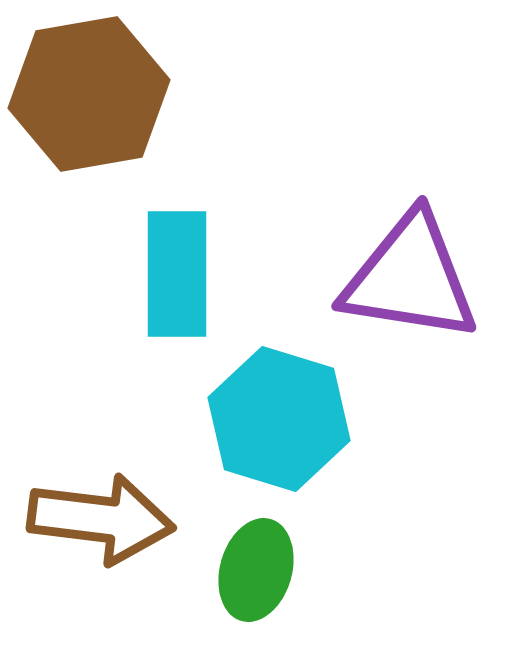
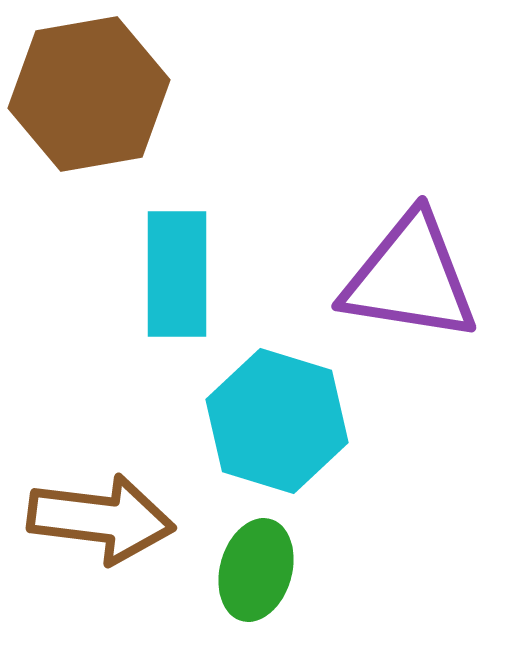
cyan hexagon: moved 2 px left, 2 px down
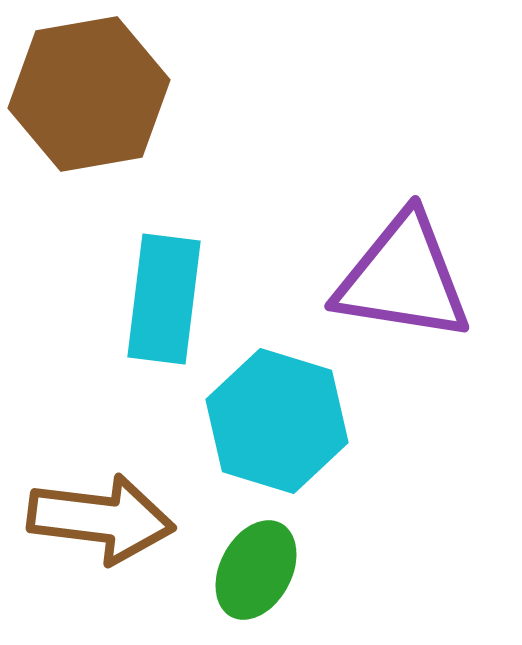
cyan rectangle: moved 13 px left, 25 px down; rotated 7 degrees clockwise
purple triangle: moved 7 px left
green ellipse: rotated 12 degrees clockwise
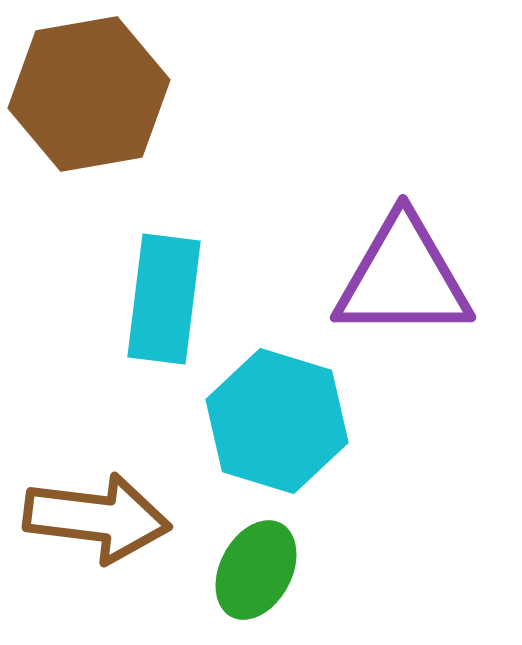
purple triangle: rotated 9 degrees counterclockwise
brown arrow: moved 4 px left, 1 px up
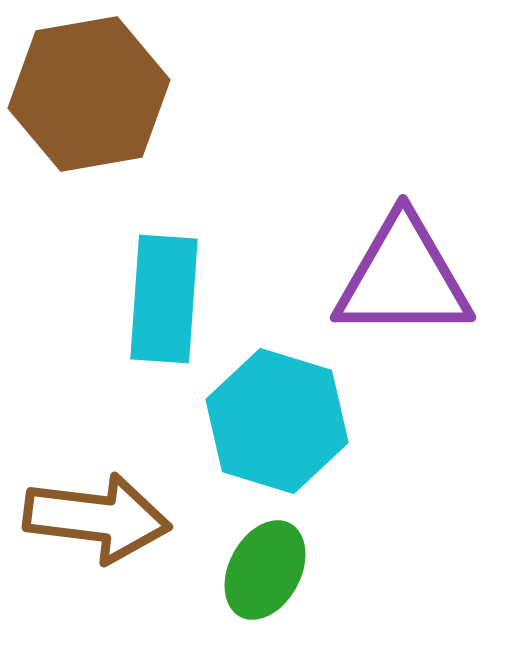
cyan rectangle: rotated 3 degrees counterclockwise
green ellipse: moved 9 px right
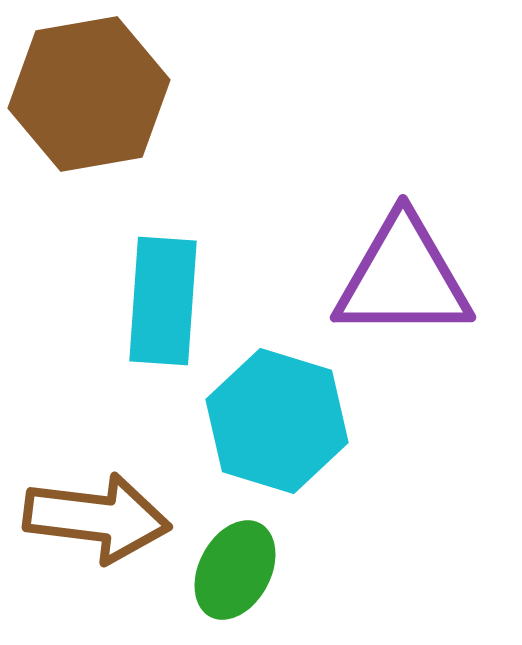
cyan rectangle: moved 1 px left, 2 px down
green ellipse: moved 30 px left
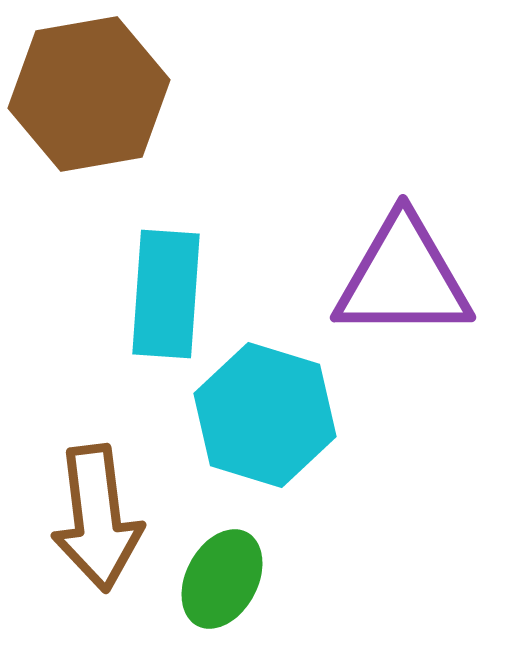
cyan rectangle: moved 3 px right, 7 px up
cyan hexagon: moved 12 px left, 6 px up
brown arrow: rotated 76 degrees clockwise
green ellipse: moved 13 px left, 9 px down
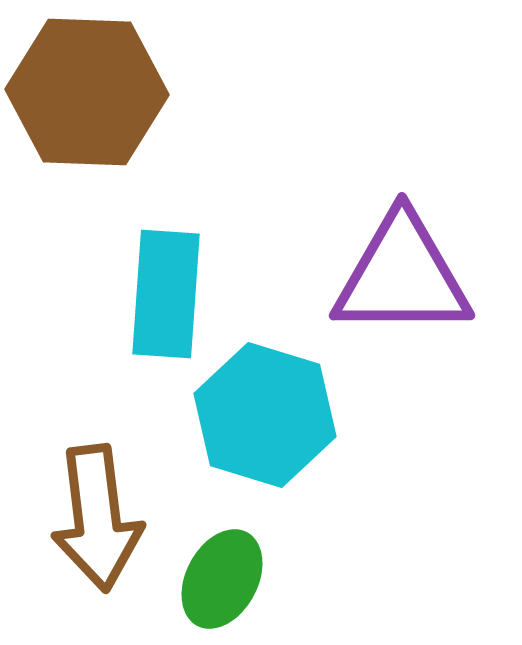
brown hexagon: moved 2 px left, 2 px up; rotated 12 degrees clockwise
purple triangle: moved 1 px left, 2 px up
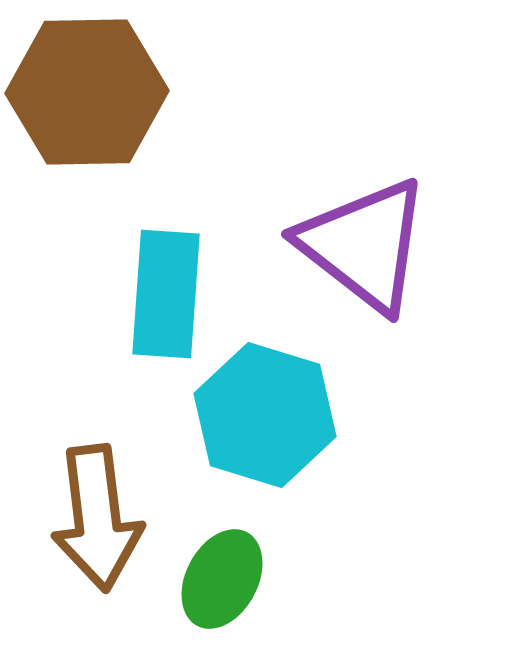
brown hexagon: rotated 3 degrees counterclockwise
purple triangle: moved 38 px left, 31 px up; rotated 38 degrees clockwise
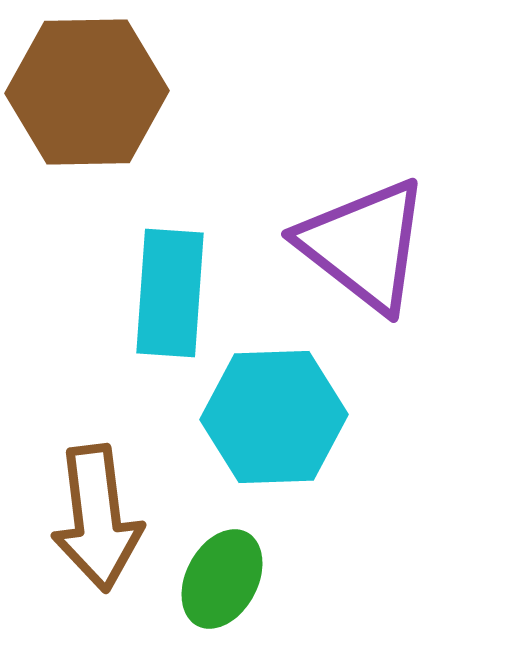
cyan rectangle: moved 4 px right, 1 px up
cyan hexagon: moved 9 px right, 2 px down; rotated 19 degrees counterclockwise
